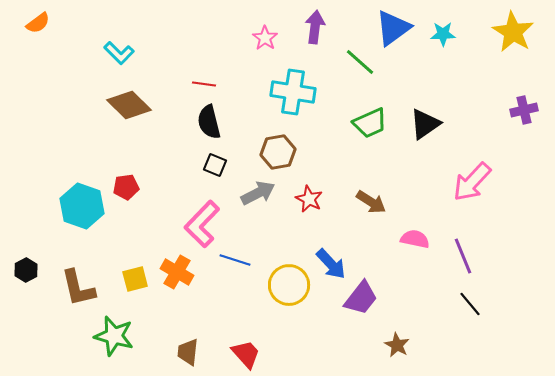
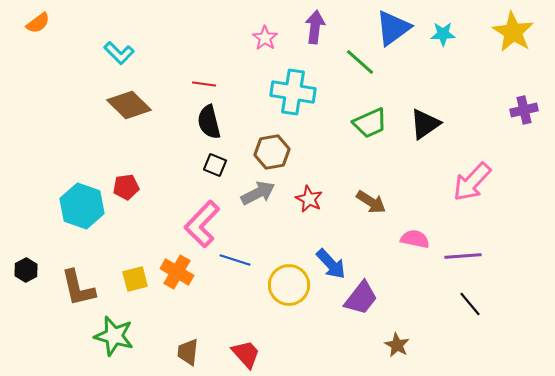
brown hexagon: moved 6 px left
purple line: rotated 72 degrees counterclockwise
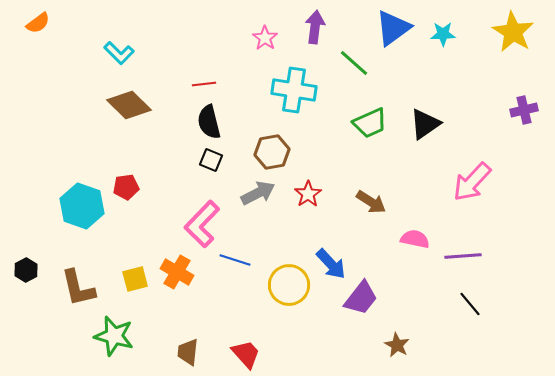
green line: moved 6 px left, 1 px down
red line: rotated 15 degrees counterclockwise
cyan cross: moved 1 px right, 2 px up
black square: moved 4 px left, 5 px up
red star: moved 1 px left, 5 px up; rotated 12 degrees clockwise
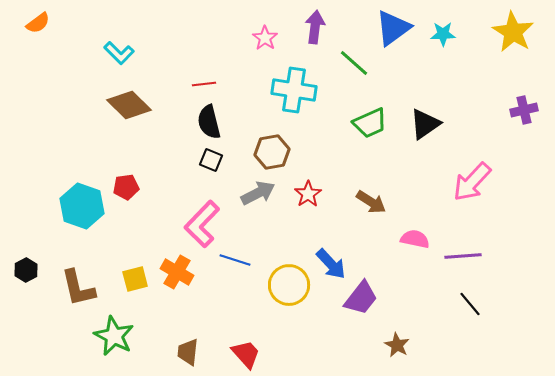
green star: rotated 12 degrees clockwise
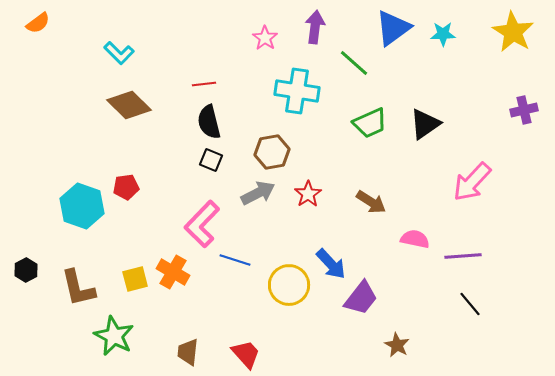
cyan cross: moved 3 px right, 1 px down
orange cross: moved 4 px left
